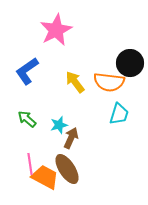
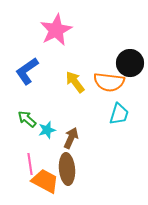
cyan star: moved 12 px left, 5 px down
brown ellipse: rotated 28 degrees clockwise
orange trapezoid: moved 4 px down
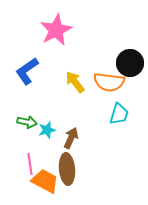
green arrow: moved 3 px down; rotated 150 degrees clockwise
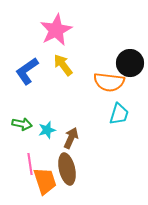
yellow arrow: moved 12 px left, 17 px up
green arrow: moved 5 px left, 2 px down
brown ellipse: rotated 8 degrees counterclockwise
orange trapezoid: rotated 44 degrees clockwise
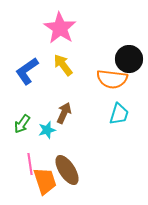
pink star: moved 4 px right, 2 px up; rotated 12 degrees counterclockwise
black circle: moved 1 px left, 4 px up
orange semicircle: moved 3 px right, 3 px up
green arrow: rotated 114 degrees clockwise
brown arrow: moved 7 px left, 25 px up
brown ellipse: moved 1 px down; rotated 20 degrees counterclockwise
